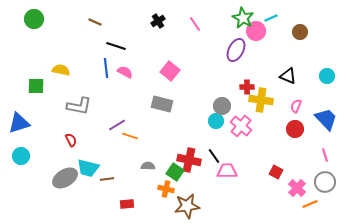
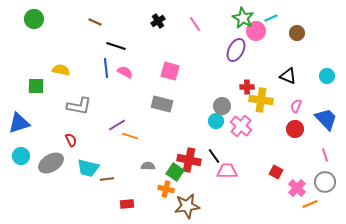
brown circle at (300, 32): moved 3 px left, 1 px down
pink square at (170, 71): rotated 24 degrees counterclockwise
gray ellipse at (65, 178): moved 14 px left, 15 px up
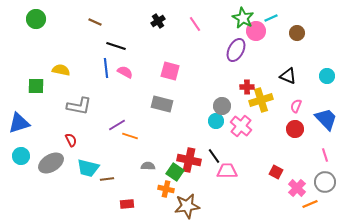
green circle at (34, 19): moved 2 px right
yellow cross at (261, 100): rotated 25 degrees counterclockwise
